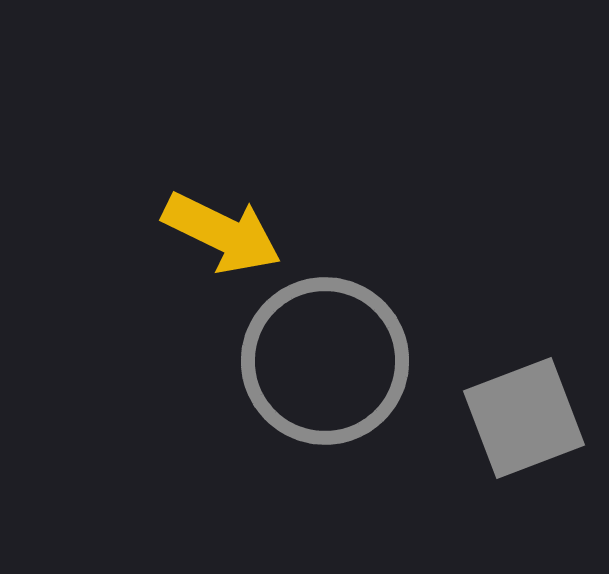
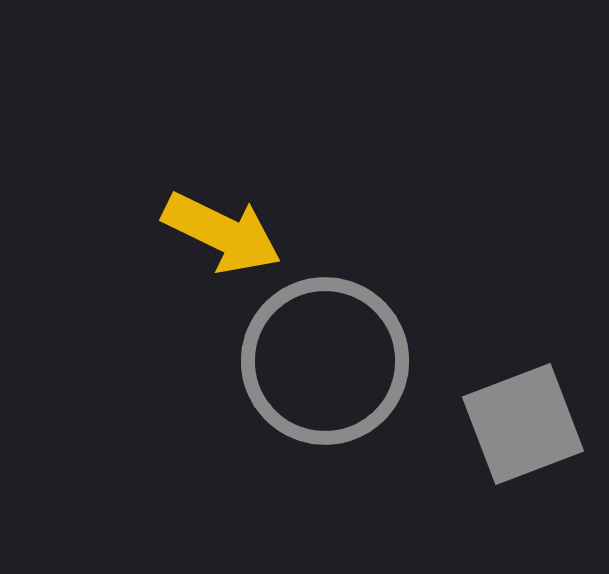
gray square: moved 1 px left, 6 px down
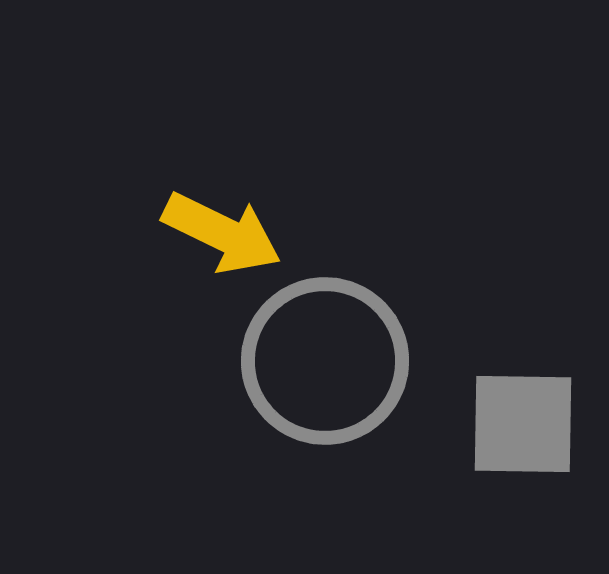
gray square: rotated 22 degrees clockwise
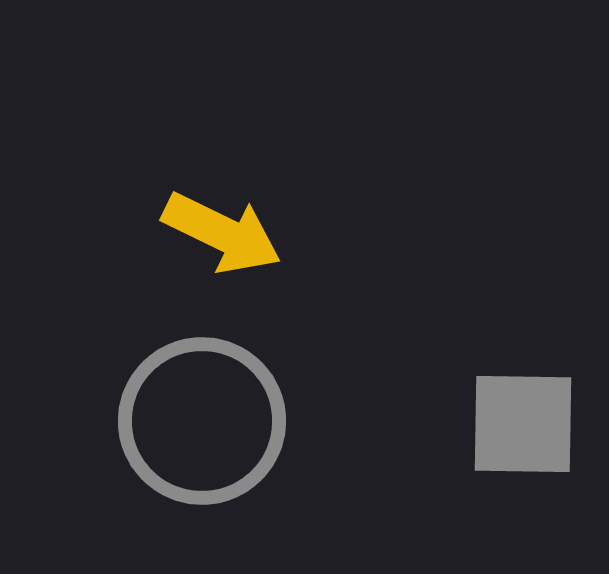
gray circle: moved 123 px left, 60 px down
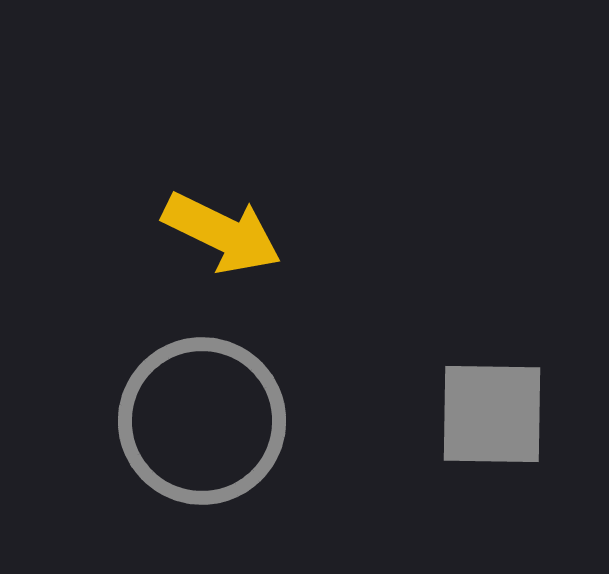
gray square: moved 31 px left, 10 px up
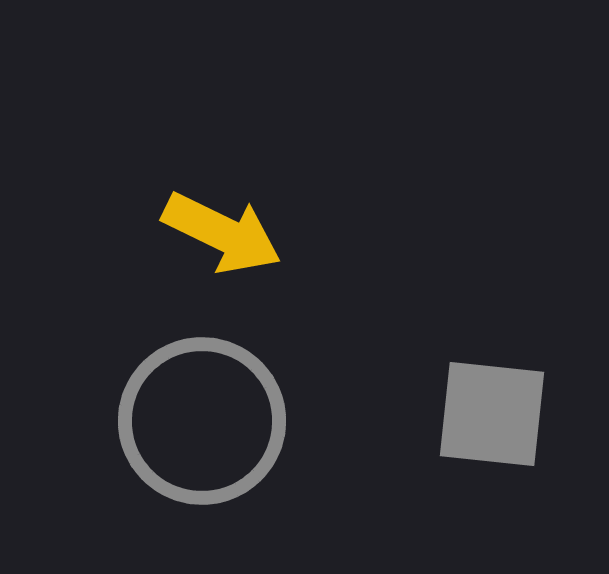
gray square: rotated 5 degrees clockwise
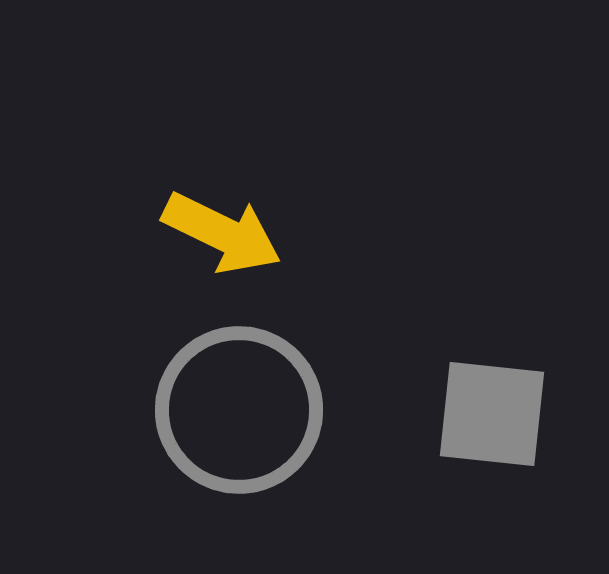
gray circle: moved 37 px right, 11 px up
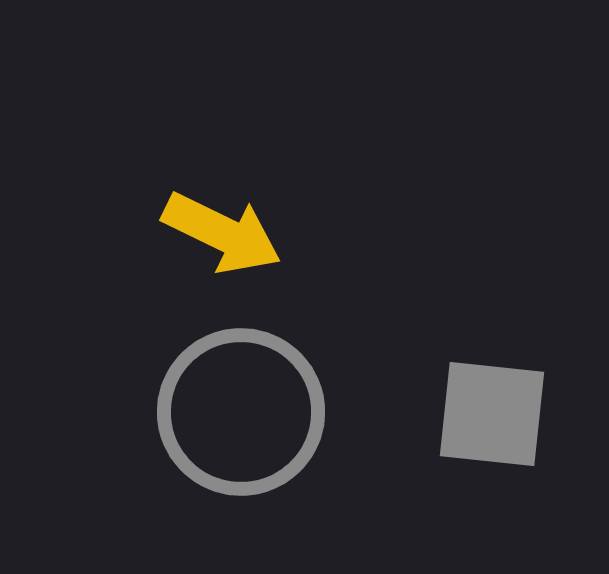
gray circle: moved 2 px right, 2 px down
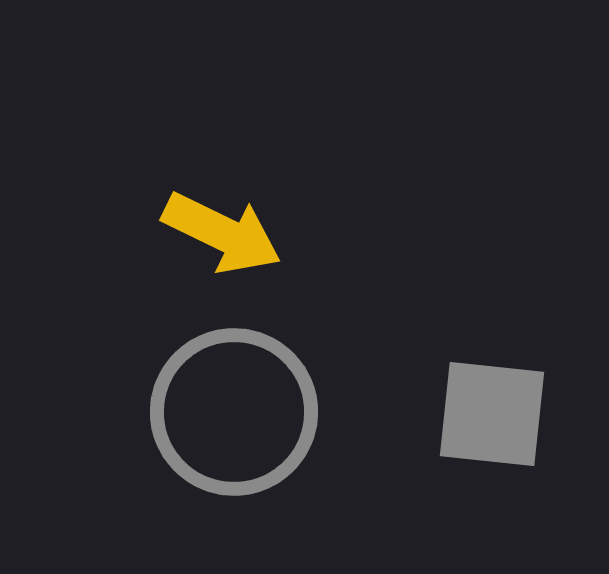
gray circle: moved 7 px left
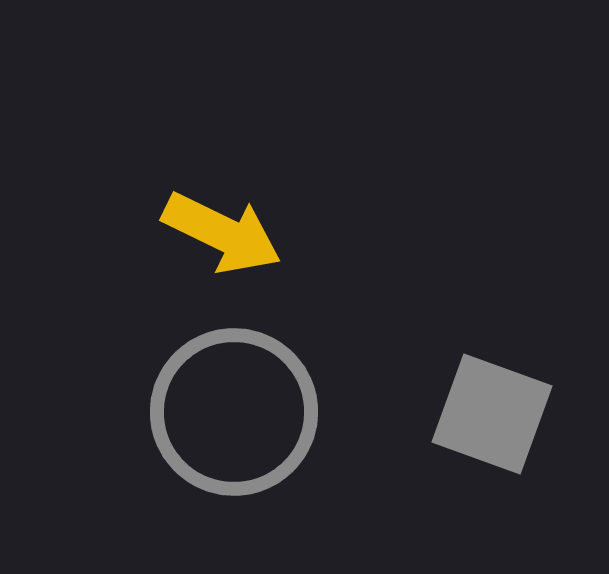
gray square: rotated 14 degrees clockwise
